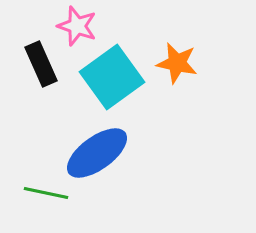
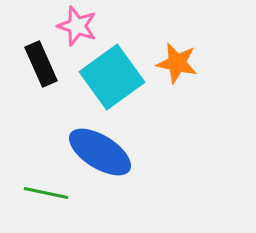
blue ellipse: moved 3 px right, 1 px up; rotated 68 degrees clockwise
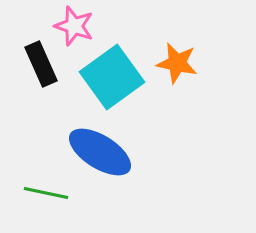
pink star: moved 3 px left
